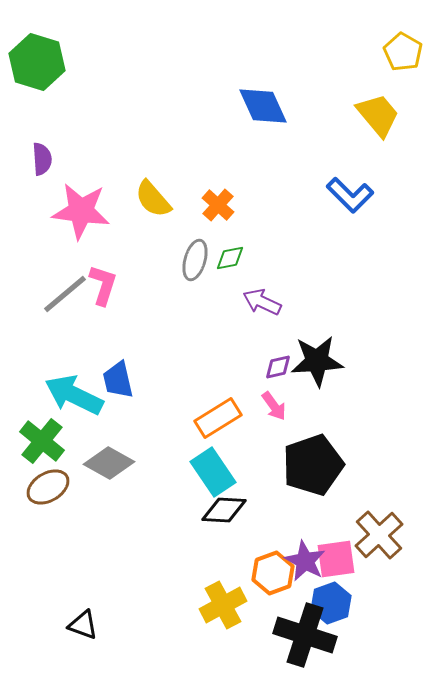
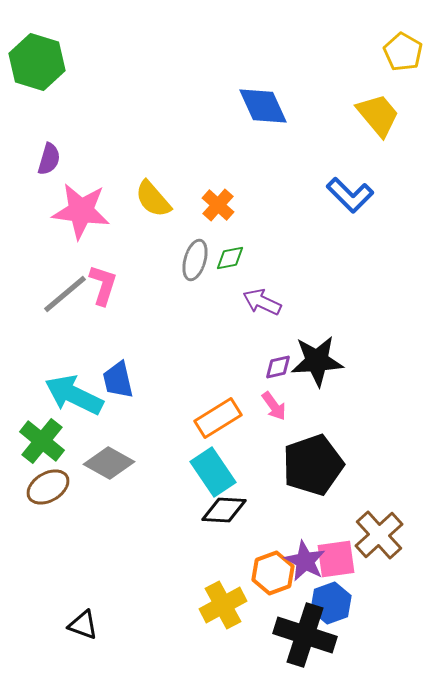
purple semicircle: moved 7 px right; rotated 20 degrees clockwise
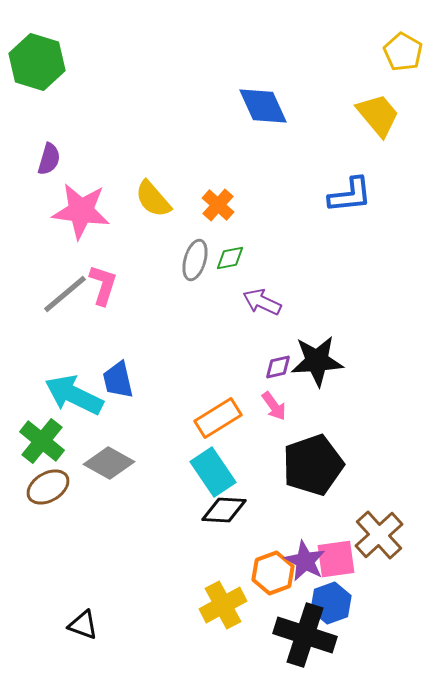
blue L-shape: rotated 51 degrees counterclockwise
